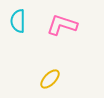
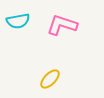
cyan semicircle: rotated 100 degrees counterclockwise
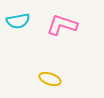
yellow ellipse: rotated 65 degrees clockwise
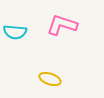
cyan semicircle: moved 3 px left, 11 px down; rotated 15 degrees clockwise
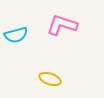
cyan semicircle: moved 1 px right, 3 px down; rotated 20 degrees counterclockwise
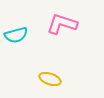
pink L-shape: moved 1 px up
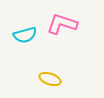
cyan semicircle: moved 9 px right
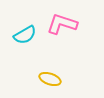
cyan semicircle: rotated 15 degrees counterclockwise
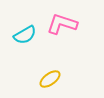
yellow ellipse: rotated 55 degrees counterclockwise
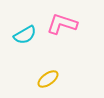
yellow ellipse: moved 2 px left
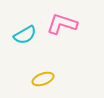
yellow ellipse: moved 5 px left; rotated 15 degrees clockwise
